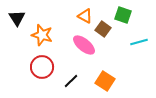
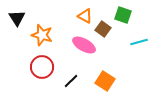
pink ellipse: rotated 10 degrees counterclockwise
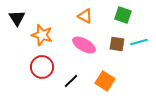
brown square: moved 14 px right, 15 px down; rotated 28 degrees counterclockwise
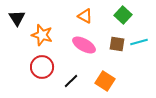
green square: rotated 24 degrees clockwise
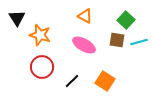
green square: moved 3 px right, 5 px down
orange star: moved 2 px left
brown square: moved 4 px up
black line: moved 1 px right
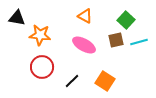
black triangle: rotated 48 degrees counterclockwise
orange star: rotated 10 degrees counterclockwise
brown square: moved 1 px left; rotated 21 degrees counterclockwise
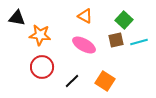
green square: moved 2 px left
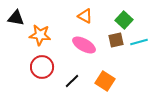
black triangle: moved 1 px left
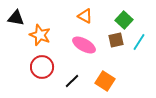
orange star: rotated 15 degrees clockwise
cyan line: rotated 42 degrees counterclockwise
